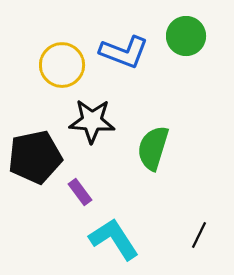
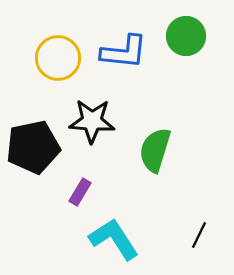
blue L-shape: rotated 15 degrees counterclockwise
yellow circle: moved 4 px left, 7 px up
green semicircle: moved 2 px right, 2 px down
black pentagon: moved 2 px left, 10 px up
purple rectangle: rotated 68 degrees clockwise
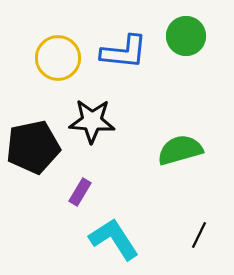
green semicircle: moved 25 px right; rotated 57 degrees clockwise
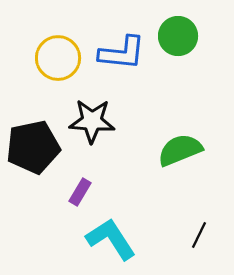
green circle: moved 8 px left
blue L-shape: moved 2 px left, 1 px down
green semicircle: rotated 6 degrees counterclockwise
cyan L-shape: moved 3 px left
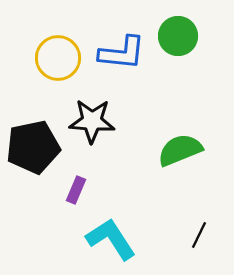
purple rectangle: moved 4 px left, 2 px up; rotated 8 degrees counterclockwise
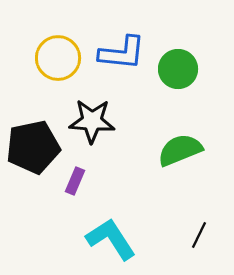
green circle: moved 33 px down
purple rectangle: moved 1 px left, 9 px up
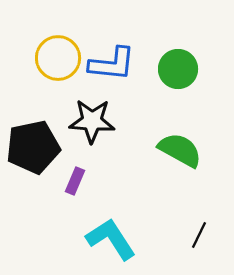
blue L-shape: moved 10 px left, 11 px down
green semicircle: rotated 51 degrees clockwise
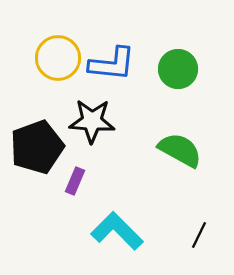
black pentagon: moved 4 px right; rotated 8 degrees counterclockwise
cyan L-shape: moved 6 px right, 8 px up; rotated 12 degrees counterclockwise
